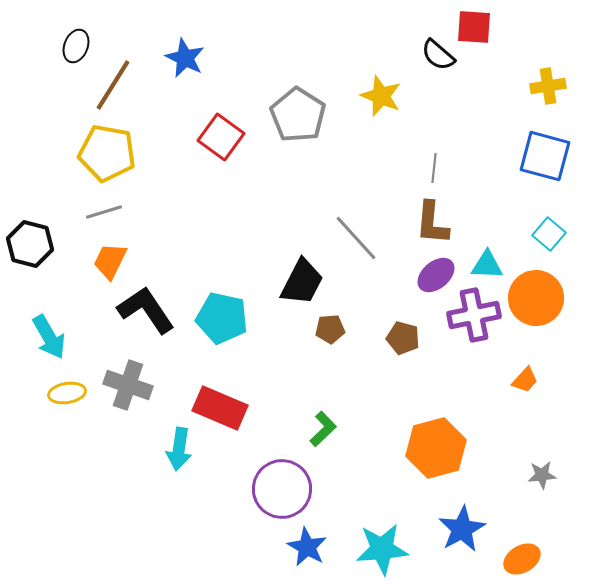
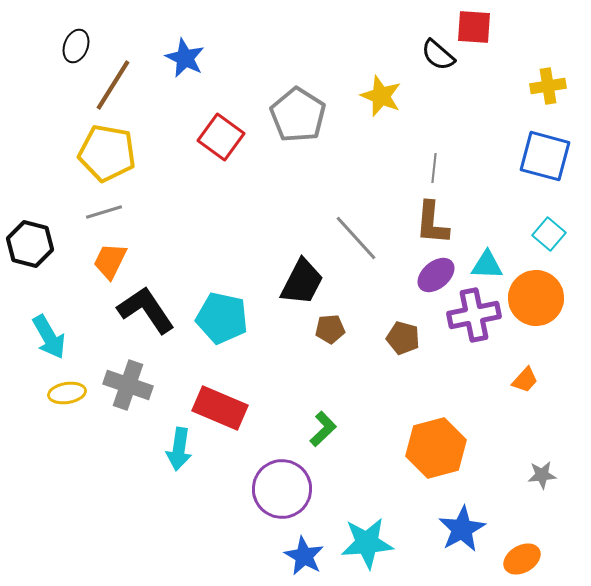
blue star at (307, 547): moved 3 px left, 9 px down
cyan star at (382, 549): moved 15 px left, 6 px up
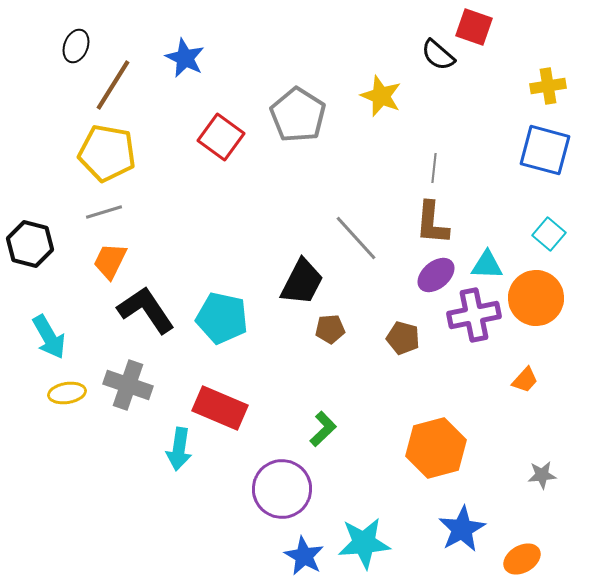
red square at (474, 27): rotated 15 degrees clockwise
blue square at (545, 156): moved 6 px up
cyan star at (367, 543): moved 3 px left
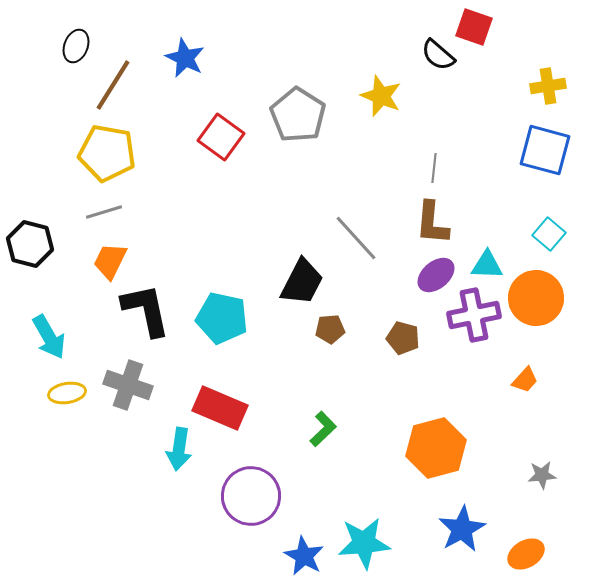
black L-shape at (146, 310): rotated 22 degrees clockwise
purple circle at (282, 489): moved 31 px left, 7 px down
orange ellipse at (522, 559): moved 4 px right, 5 px up
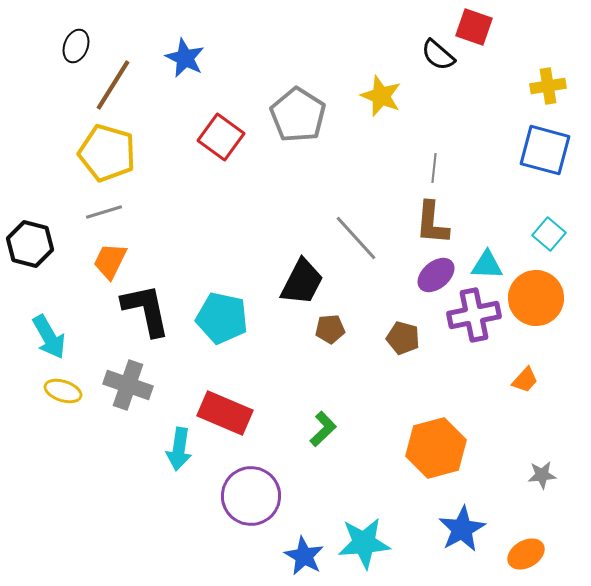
yellow pentagon at (107, 153): rotated 6 degrees clockwise
yellow ellipse at (67, 393): moved 4 px left, 2 px up; rotated 27 degrees clockwise
red rectangle at (220, 408): moved 5 px right, 5 px down
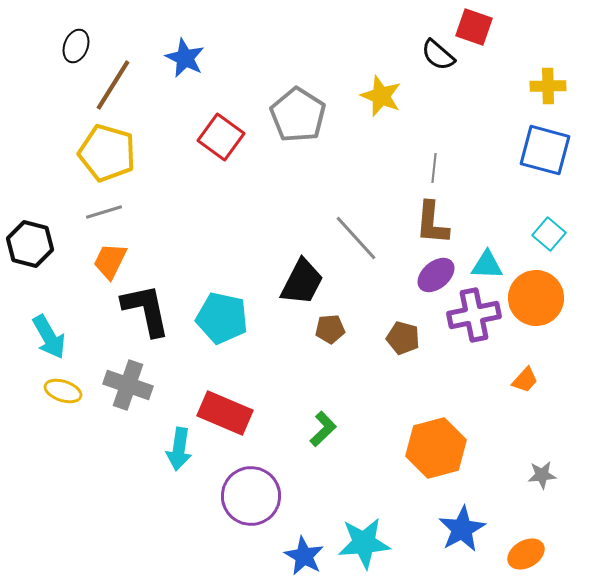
yellow cross at (548, 86): rotated 8 degrees clockwise
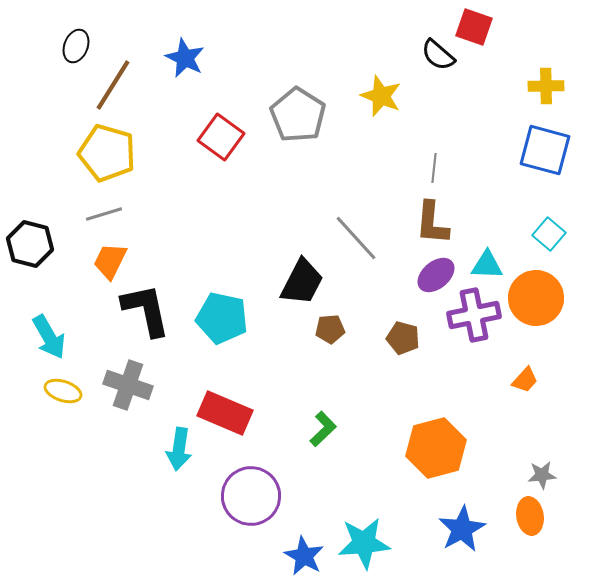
yellow cross at (548, 86): moved 2 px left
gray line at (104, 212): moved 2 px down
orange ellipse at (526, 554): moved 4 px right, 38 px up; rotated 69 degrees counterclockwise
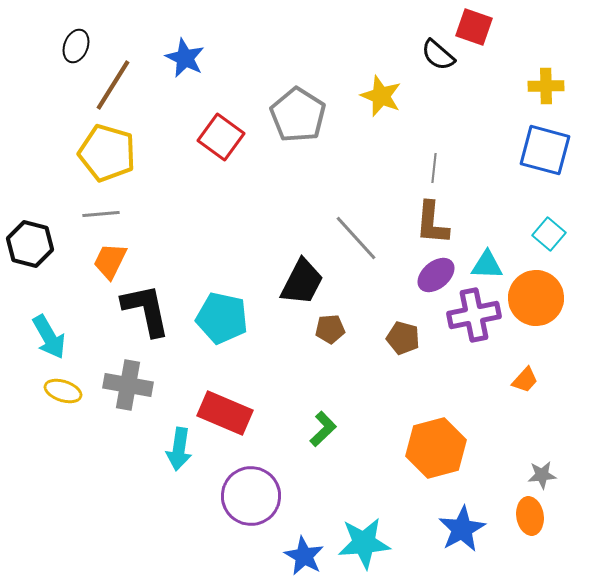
gray line at (104, 214): moved 3 px left; rotated 12 degrees clockwise
gray cross at (128, 385): rotated 9 degrees counterclockwise
